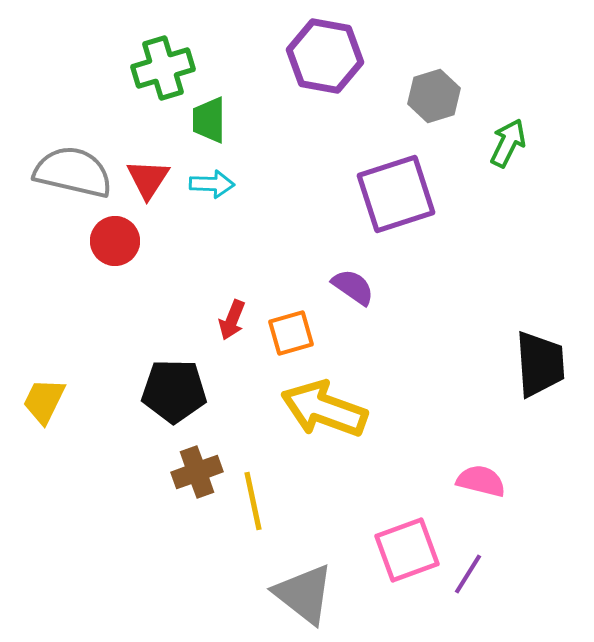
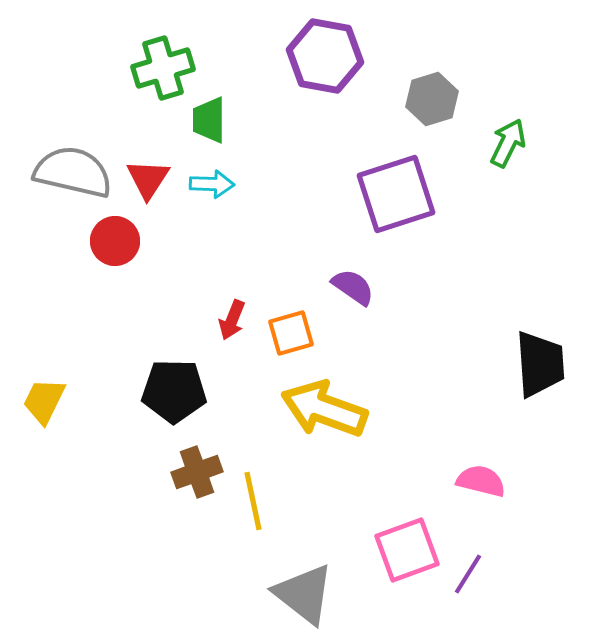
gray hexagon: moved 2 px left, 3 px down
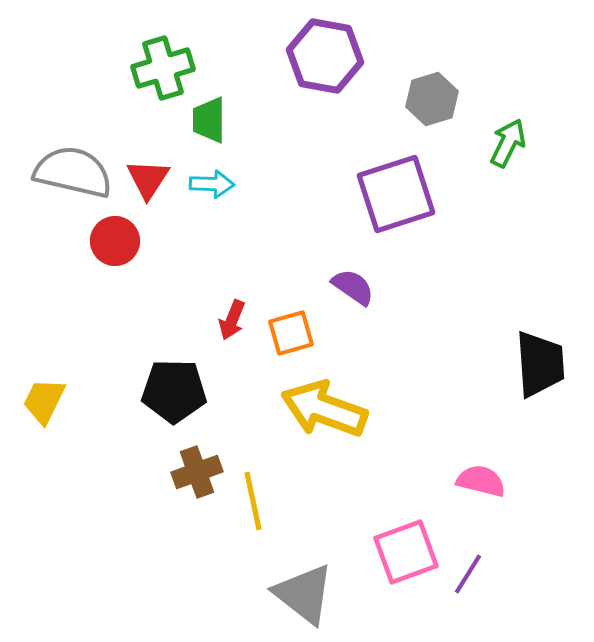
pink square: moved 1 px left, 2 px down
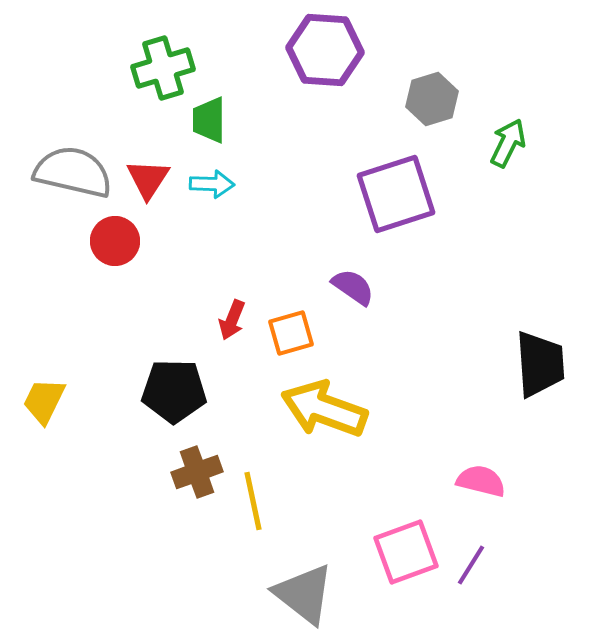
purple hexagon: moved 6 px up; rotated 6 degrees counterclockwise
purple line: moved 3 px right, 9 px up
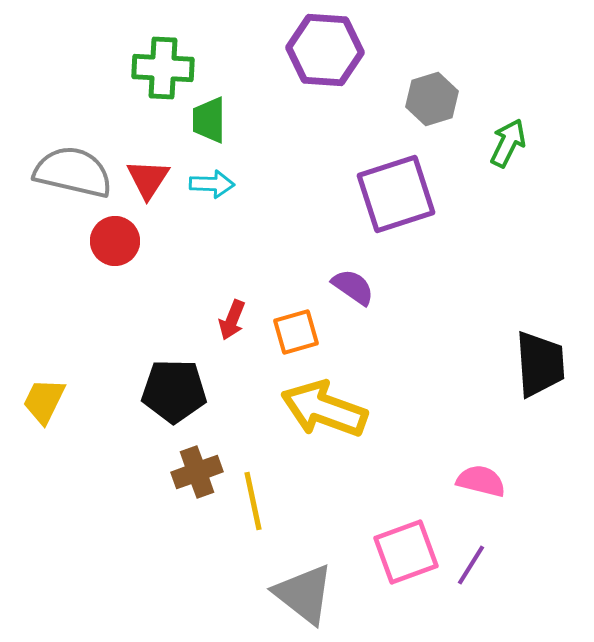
green cross: rotated 20 degrees clockwise
orange square: moved 5 px right, 1 px up
